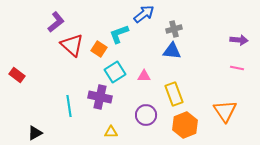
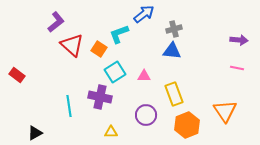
orange hexagon: moved 2 px right
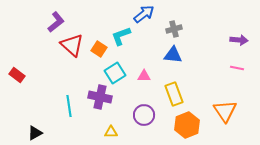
cyan L-shape: moved 2 px right, 2 px down
blue triangle: moved 1 px right, 4 px down
cyan square: moved 1 px down
purple circle: moved 2 px left
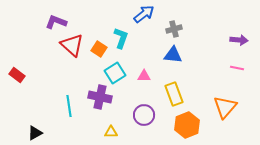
purple L-shape: rotated 120 degrees counterclockwise
cyan L-shape: moved 2 px down; rotated 130 degrees clockwise
orange triangle: moved 4 px up; rotated 15 degrees clockwise
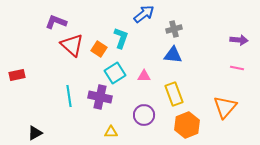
red rectangle: rotated 49 degrees counterclockwise
cyan line: moved 10 px up
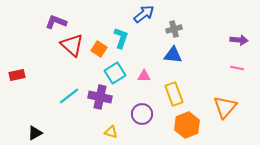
cyan line: rotated 60 degrees clockwise
purple circle: moved 2 px left, 1 px up
yellow triangle: rotated 16 degrees clockwise
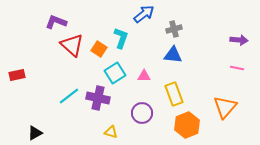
purple cross: moved 2 px left, 1 px down
purple circle: moved 1 px up
